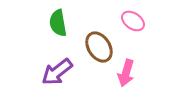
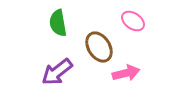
pink arrow: rotated 120 degrees counterclockwise
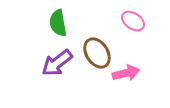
brown ellipse: moved 2 px left, 6 px down
purple arrow: moved 9 px up
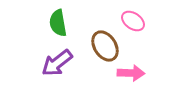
brown ellipse: moved 8 px right, 7 px up
pink arrow: moved 5 px right; rotated 16 degrees clockwise
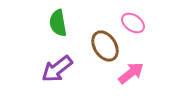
pink ellipse: moved 2 px down
purple arrow: moved 6 px down
pink arrow: rotated 40 degrees counterclockwise
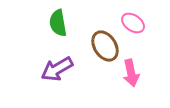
purple arrow: rotated 8 degrees clockwise
pink arrow: rotated 116 degrees clockwise
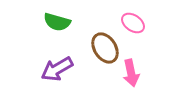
green semicircle: moved 1 px left, 1 px up; rotated 64 degrees counterclockwise
brown ellipse: moved 2 px down
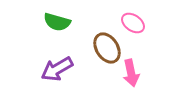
brown ellipse: moved 2 px right
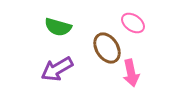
green semicircle: moved 1 px right, 5 px down
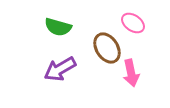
purple arrow: moved 3 px right
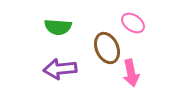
green semicircle: rotated 12 degrees counterclockwise
brown ellipse: rotated 8 degrees clockwise
purple arrow: rotated 24 degrees clockwise
